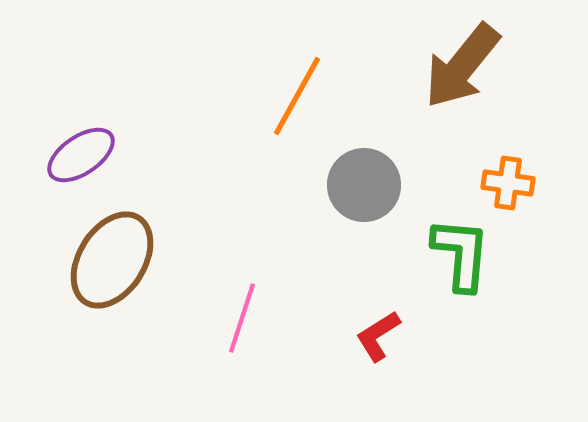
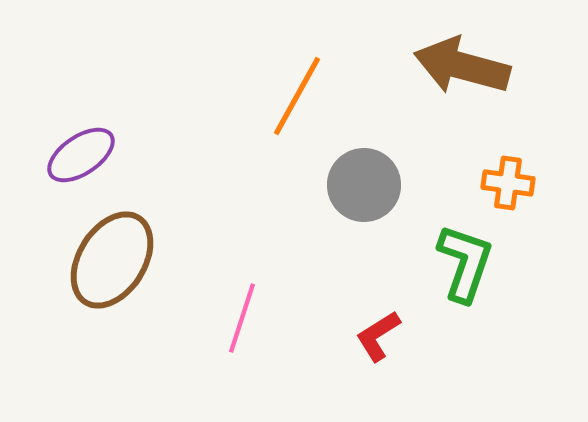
brown arrow: rotated 66 degrees clockwise
green L-shape: moved 4 px right, 9 px down; rotated 14 degrees clockwise
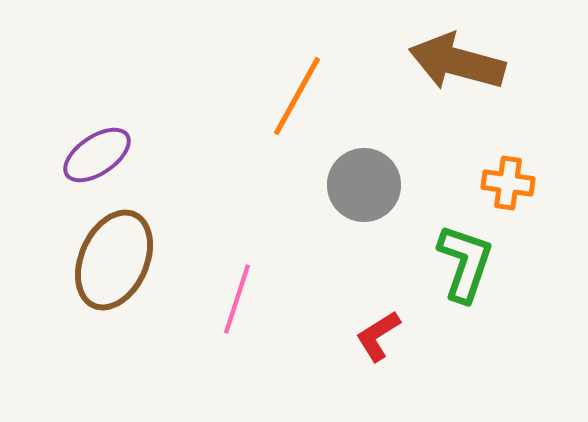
brown arrow: moved 5 px left, 4 px up
purple ellipse: moved 16 px right
brown ellipse: moved 2 px right; rotated 8 degrees counterclockwise
pink line: moved 5 px left, 19 px up
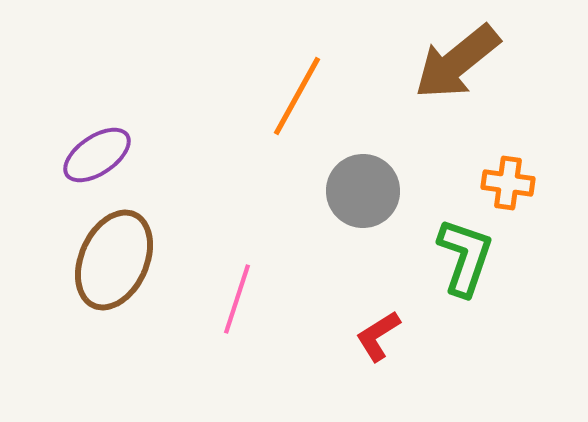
brown arrow: rotated 54 degrees counterclockwise
gray circle: moved 1 px left, 6 px down
green L-shape: moved 6 px up
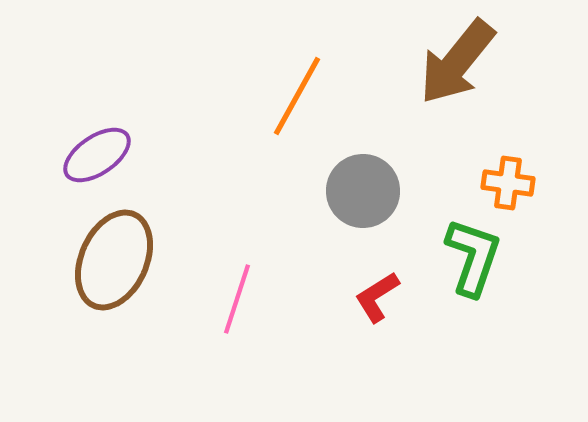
brown arrow: rotated 12 degrees counterclockwise
green L-shape: moved 8 px right
red L-shape: moved 1 px left, 39 px up
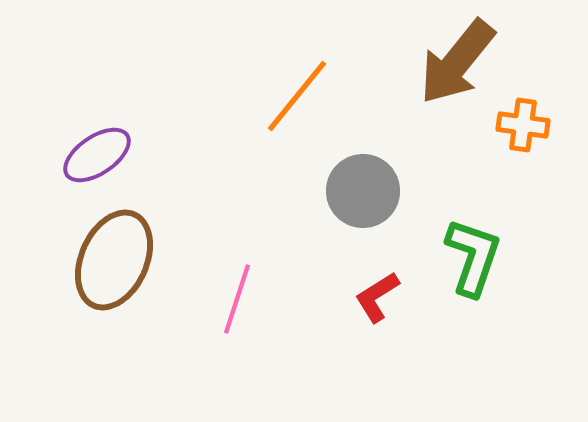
orange line: rotated 10 degrees clockwise
orange cross: moved 15 px right, 58 px up
